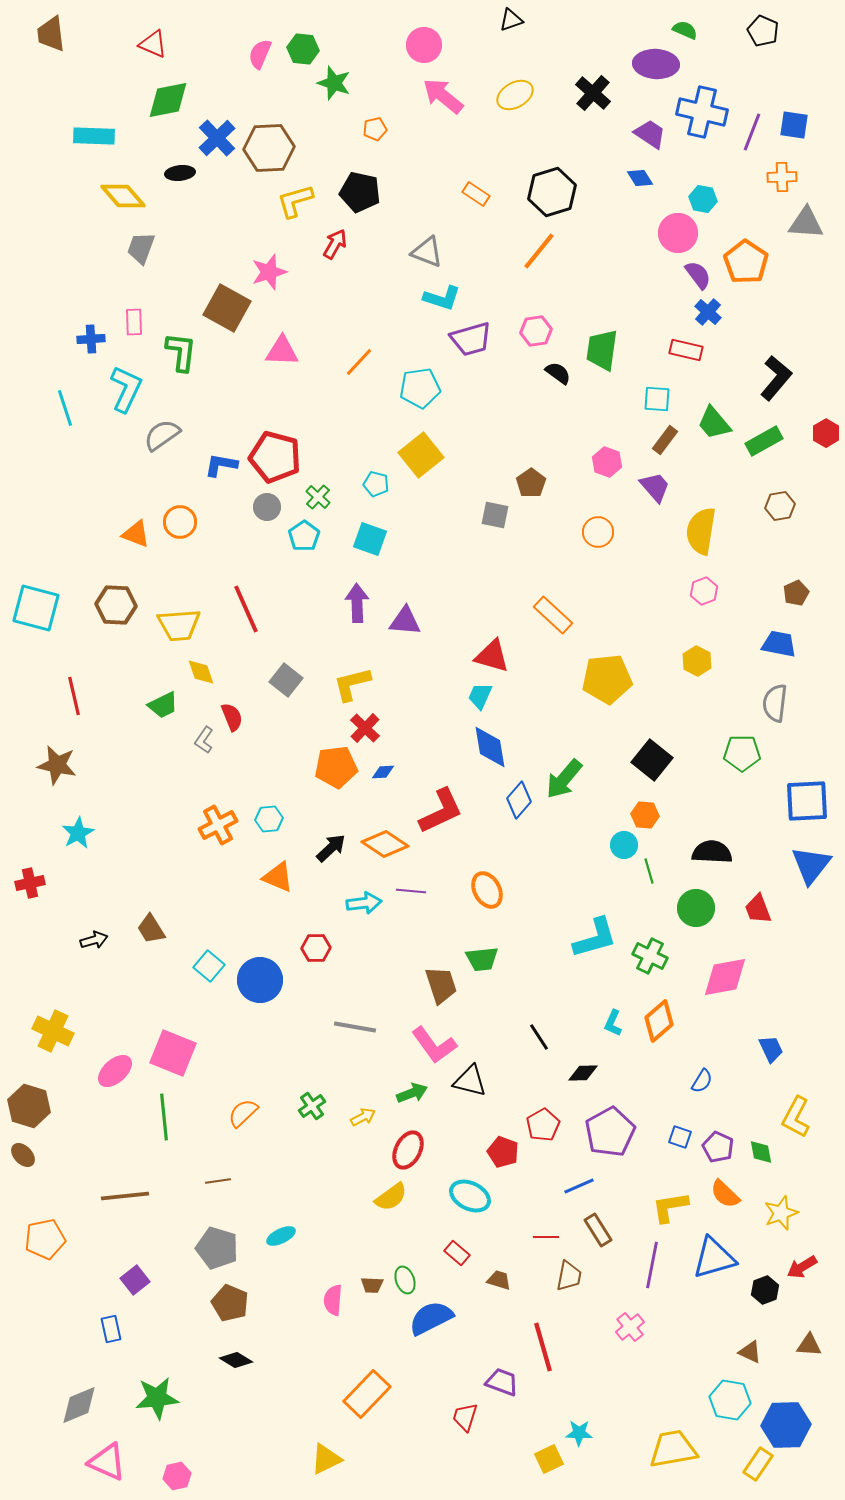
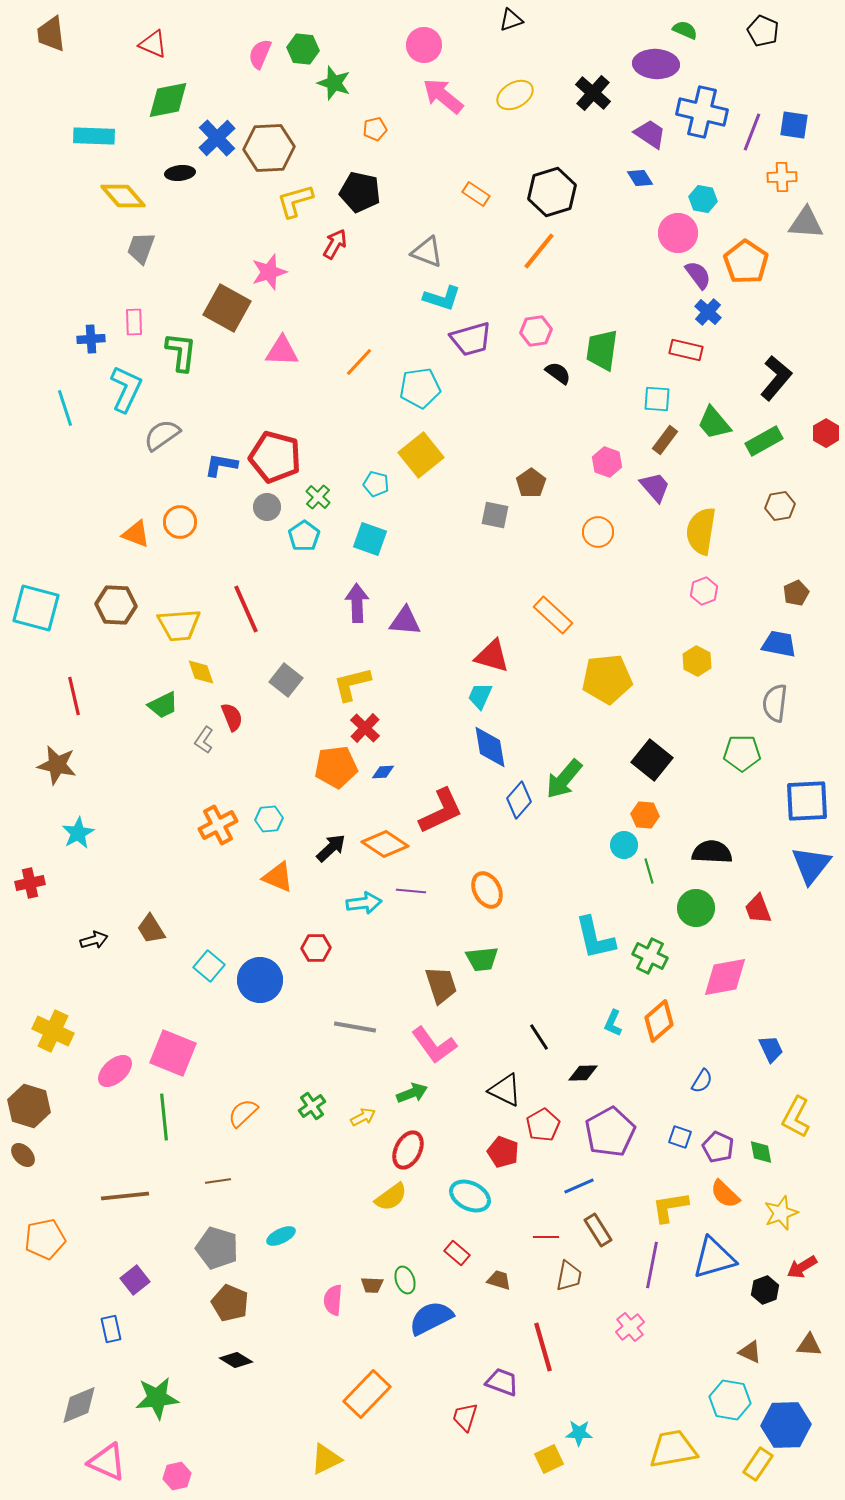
cyan L-shape at (595, 938): rotated 93 degrees clockwise
black triangle at (470, 1081): moved 35 px right, 9 px down; rotated 12 degrees clockwise
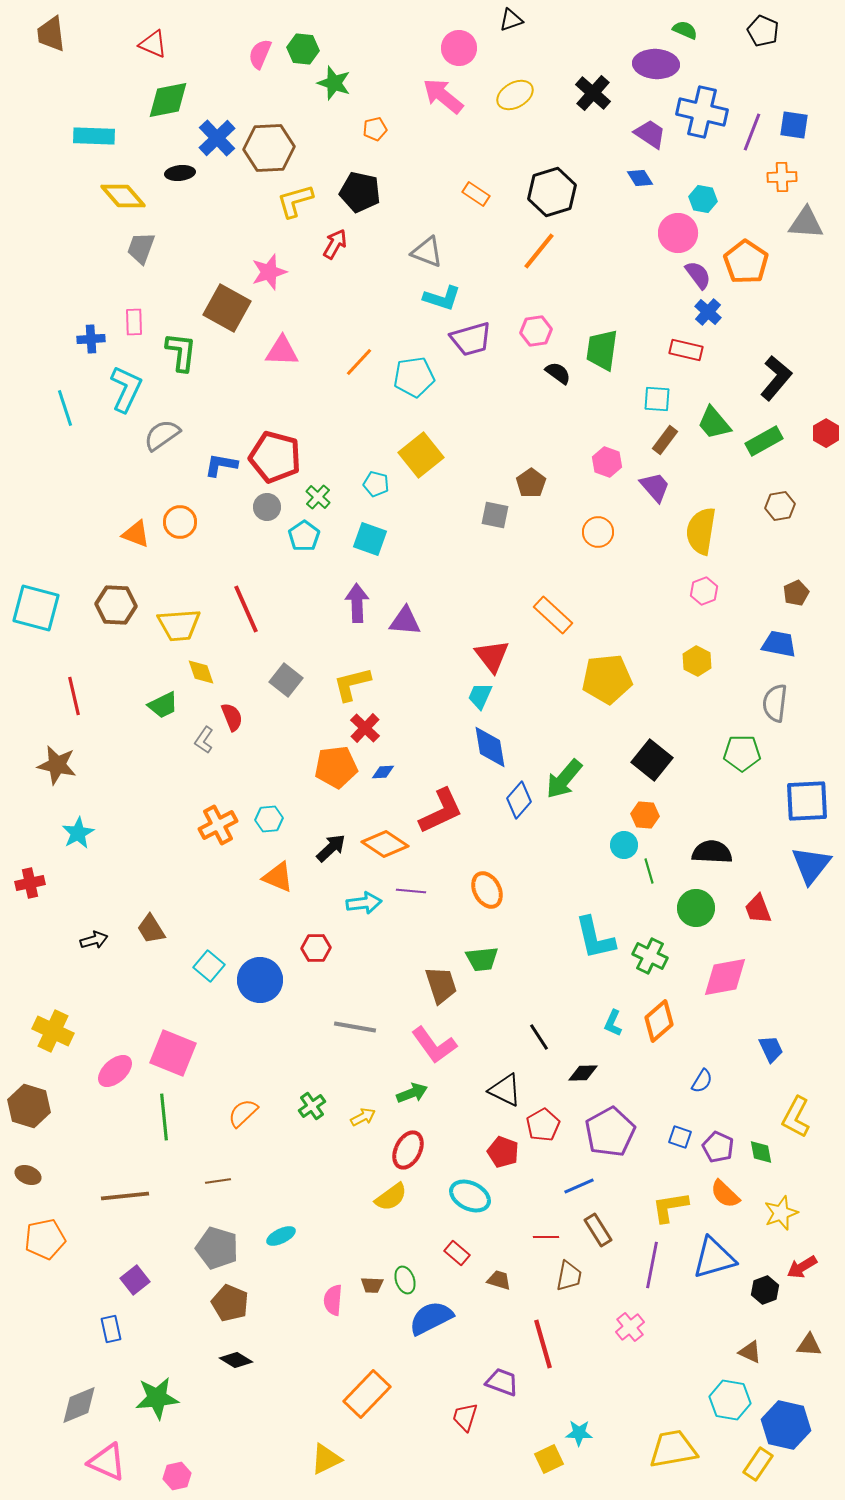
pink circle at (424, 45): moved 35 px right, 3 px down
cyan pentagon at (420, 388): moved 6 px left, 11 px up
red triangle at (492, 656): rotated 36 degrees clockwise
brown ellipse at (23, 1155): moved 5 px right, 20 px down; rotated 25 degrees counterclockwise
red line at (543, 1347): moved 3 px up
blue hexagon at (786, 1425): rotated 15 degrees clockwise
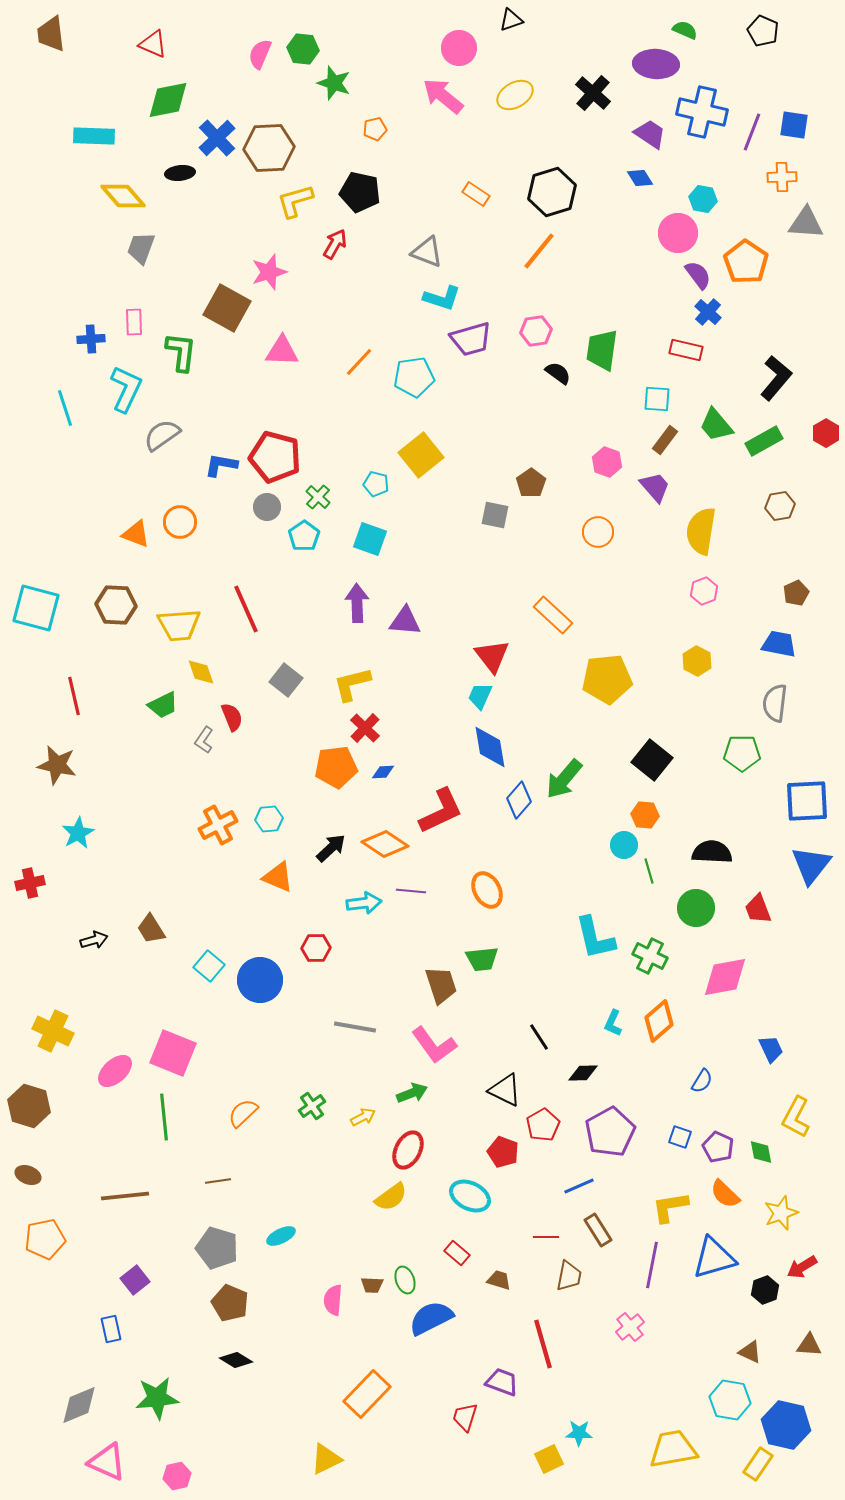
green trapezoid at (714, 423): moved 2 px right, 2 px down
